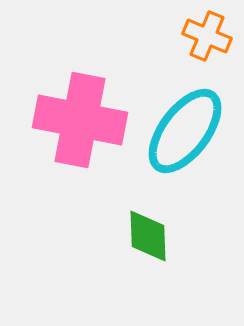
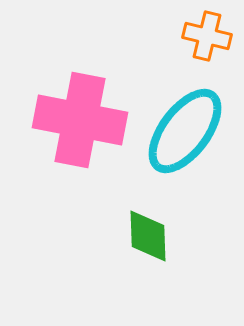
orange cross: rotated 9 degrees counterclockwise
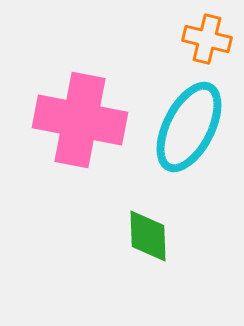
orange cross: moved 3 px down
cyan ellipse: moved 4 px right, 4 px up; rotated 10 degrees counterclockwise
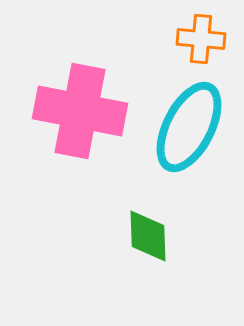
orange cross: moved 6 px left; rotated 9 degrees counterclockwise
pink cross: moved 9 px up
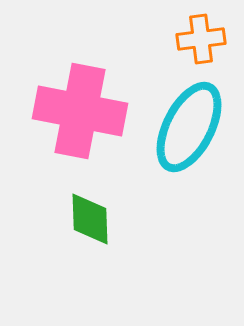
orange cross: rotated 12 degrees counterclockwise
green diamond: moved 58 px left, 17 px up
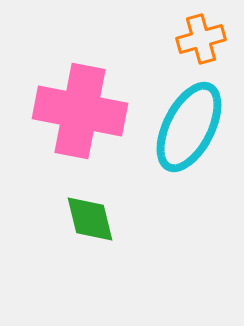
orange cross: rotated 9 degrees counterclockwise
green diamond: rotated 12 degrees counterclockwise
